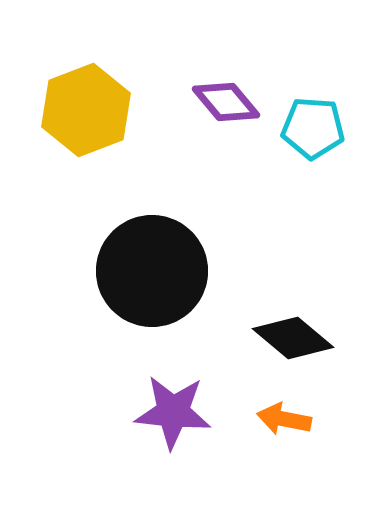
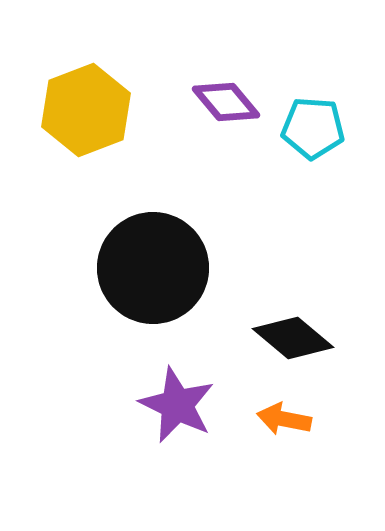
black circle: moved 1 px right, 3 px up
purple star: moved 4 px right, 7 px up; rotated 20 degrees clockwise
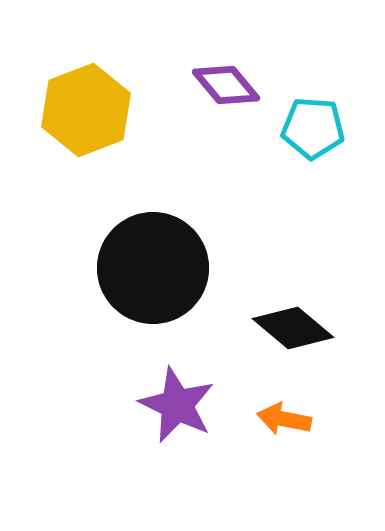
purple diamond: moved 17 px up
black diamond: moved 10 px up
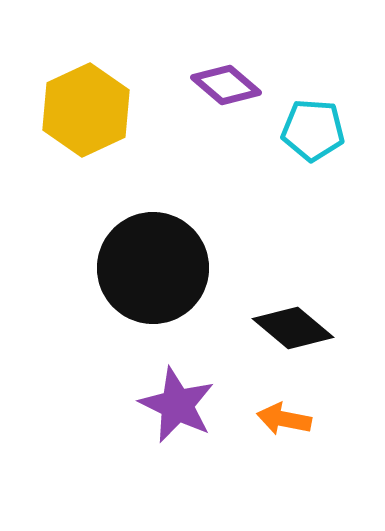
purple diamond: rotated 10 degrees counterclockwise
yellow hexagon: rotated 4 degrees counterclockwise
cyan pentagon: moved 2 px down
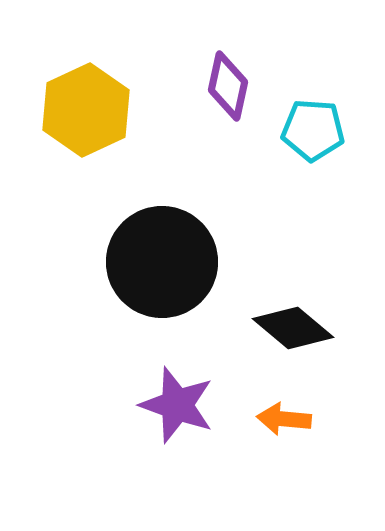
purple diamond: moved 2 px right, 1 px down; rotated 62 degrees clockwise
black circle: moved 9 px right, 6 px up
purple star: rotated 6 degrees counterclockwise
orange arrow: rotated 6 degrees counterclockwise
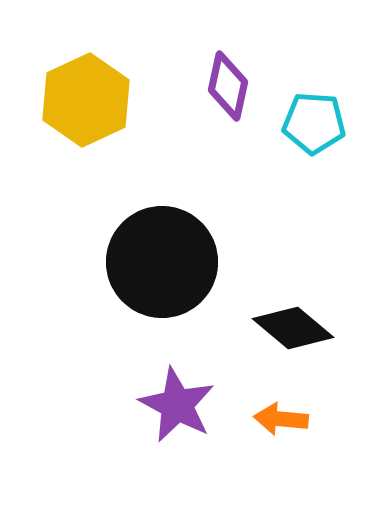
yellow hexagon: moved 10 px up
cyan pentagon: moved 1 px right, 7 px up
purple star: rotated 8 degrees clockwise
orange arrow: moved 3 px left
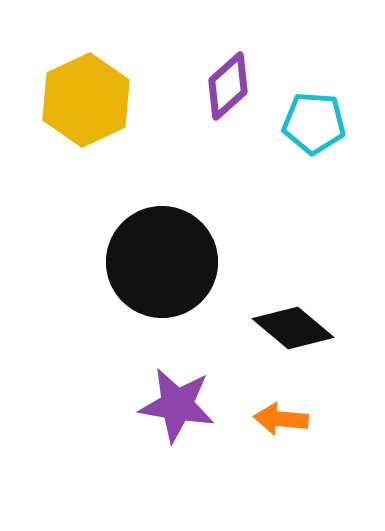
purple diamond: rotated 36 degrees clockwise
purple star: rotated 18 degrees counterclockwise
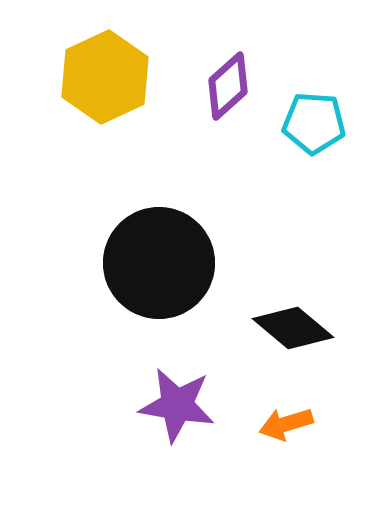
yellow hexagon: moved 19 px right, 23 px up
black circle: moved 3 px left, 1 px down
orange arrow: moved 5 px right, 5 px down; rotated 22 degrees counterclockwise
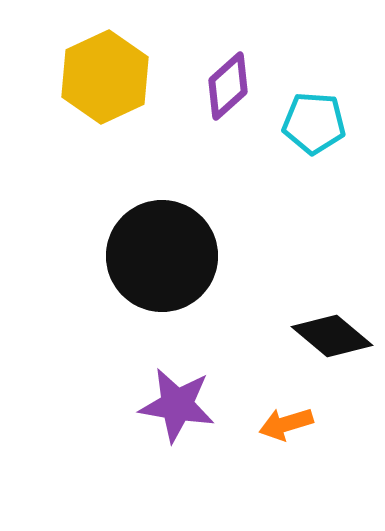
black circle: moved 3 px right, 7 px up
black diamond: moved 39 px right, 8 px down
